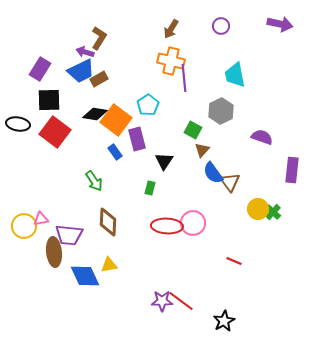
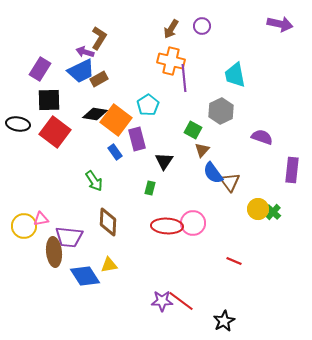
purple circle at (221, 26): moved 19 px left
purple trapezoid at (69, 235): moved 2 px down
blue diamond at (85, 276): rotated 8 degrees counterclockwise
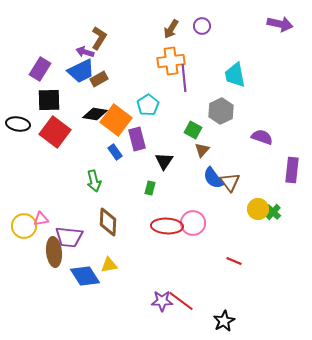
orange cross at (171, 61): rotated 20 degrees counterclockwise
blue semicircle at (213, 173): moved 5 px down
green arrow at (94, 181): rotated 20 degrees clockwise
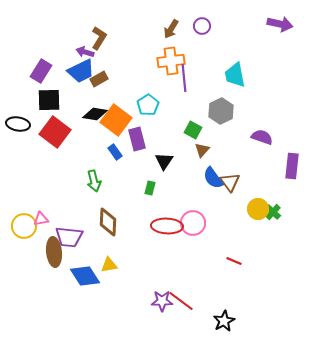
purple rectangle at (40, 69): moved 1 px right, 2 px down
purple rectangle at (292, 170): moved 4 px up
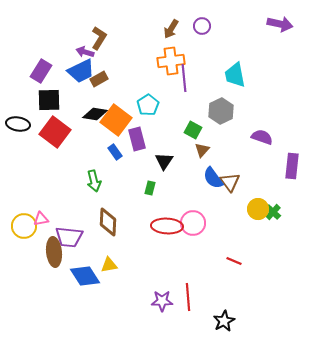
red line at (181, 301): moved 7 px right, 4 px up; rotated 48 degrees clockwise
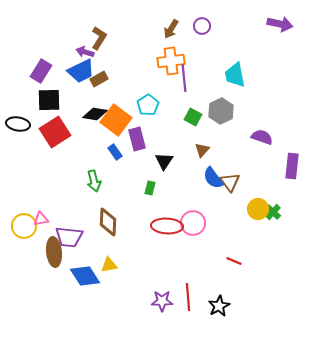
green square at (193, 130): moved 13 px up
red square at (55, 132): rotated 20 degrees clockwise
black star at (224, 321): moved 5 px left, 15 px up
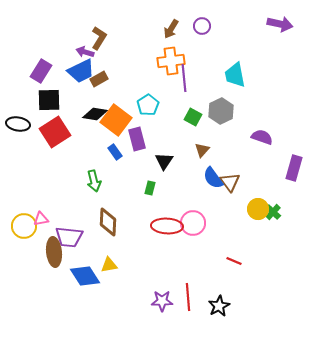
purple rectangle at (292, 166): moved 2 px right, 2 px down; rotated 10 degrees clockwise
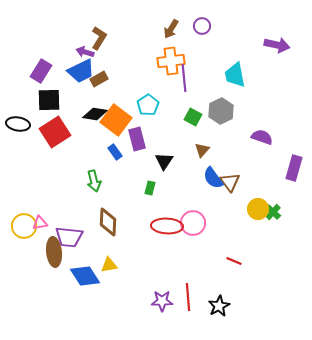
purple arrow at (280, 24): moved 3 px left, 21 px down
pink triangle at (41, 219): moved 1 px left, 4 px down
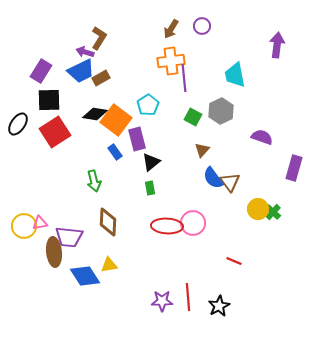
purple arrow at (277, 45): rotated 95 degrees counterclockwise
brown rectangle at (99, 79): moved 2 px right, 1 px up
black ellipse at (18, 124): rotated 65 degrees counterclockwise
black triangle at (164, 161): moved 13 px left, 1 px down; rotated 18 degrees clockwise
green rectangle at (150, 188): rotated 24 degrees counterclockwise
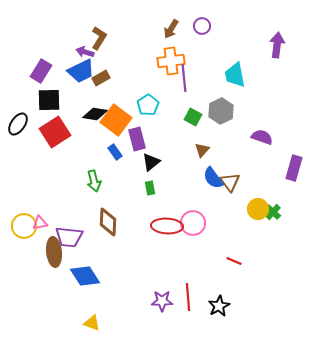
yellow triangle at (109, 265): moved 17 px left, 58 px down; rotated 30 degrees clockwise
